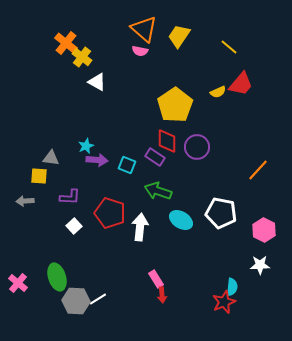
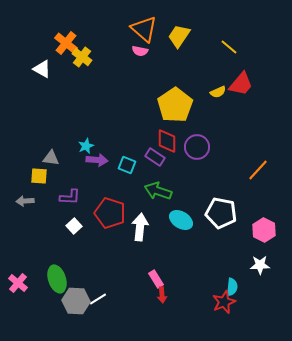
white triangle: moved 55 px left, 13 px up
green ellipse: moved 2 px down
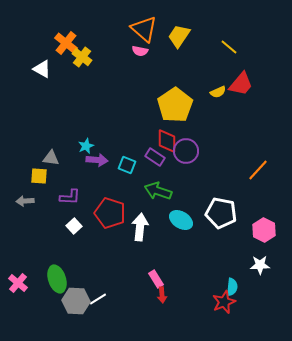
purple circle: moved 11 px left, 4 px down
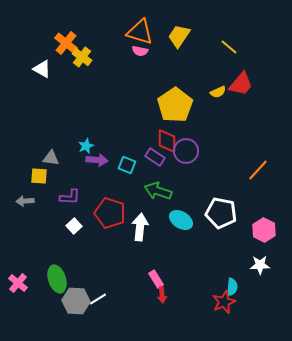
orange triangle: moved 4 px left, 3 px down; rotated 24 degrees counterclockwise
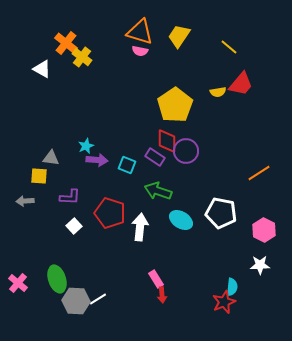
yellow semicircle: rotated 14 degrees clockwise
orange line: moved 1 px right, 3 px down; rotated 15 degrees clockwise
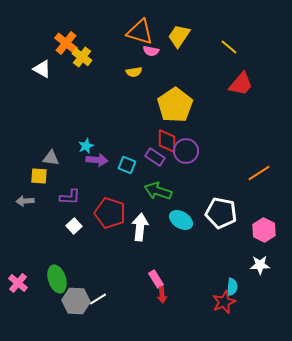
pink semicircle: moved 11 px right
yellow semicircle: moved 84 px left, 20 px up
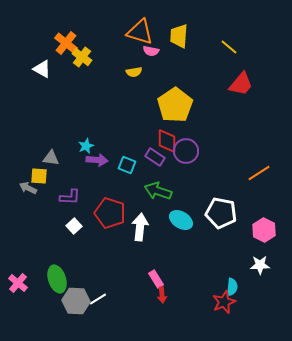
yellow trapezoid: rotated 30 degrees counterclockwise
gray arrow: moved 3 px right, 13 px up; rotated 30 degrees clockwise
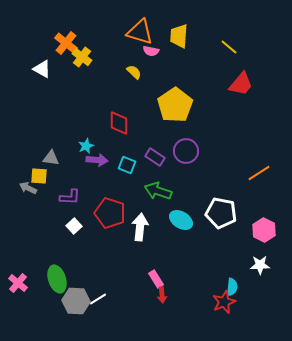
yellow semicircle: rotated 126 degrees counterclockwise
red diamond: moved 48 px left, 18 px up
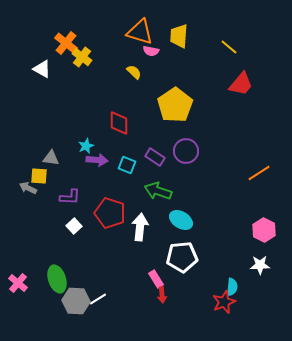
white pentagon: moved 39 px left, 44 px down; rotated 16 degrees counterclockwise
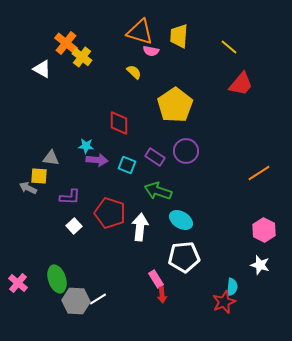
cyan star: rotated 28 degrees clockwise
white pentagon: moved 2 px right
white star: rotated 18 degrees clockwise
